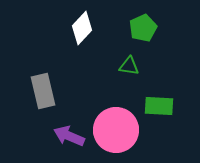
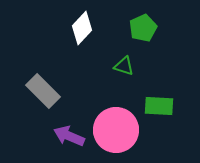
green triangle: moved 5 px left; rotated 10 degrees clockwise
gray rectangle: rotated 32 degrees counterclockwise
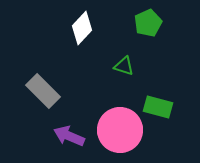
green pentagon: moved 5 px right, 5 px up
green rectangle: moved 1 px left, 1 px down; rotated 12 degrees clockwise
pink circle: moved 4 px right
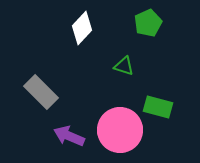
gray rectangle: moved 2 px left, 1 px down
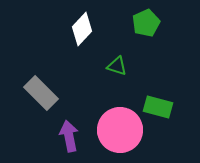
green pentagon: moved 2 px left
white diamond: moved 1 px down
green triangle: moved 7 px left
gray rectangle: moved 1 px down
purple arrow: rotated 56 degrees clockwise
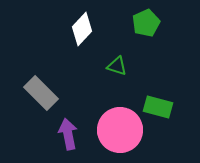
purple arrow: moved 1 px left, 2 px up
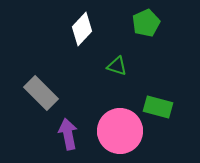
pink circle: moved 1 px down
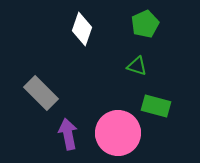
green pentagon: moved 1 px left, 1 px down
white diamond: rotated 24 degrees counterclockwise
green triangle: moved 20 px right
green rectangle: moved 2 px left, 1 px up
pink circle: moved 2 px left, 2 px down
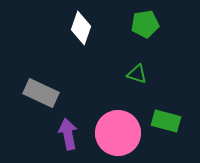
green pentagon: rotated 16 degrees clockwise
white diamond: moved 1 px left, 1 px up
green triangle: moved 8 px down
gray rectangle: rotated 20 degrees counterclockwise
green rectangle: moved 10 px right, 15 px down
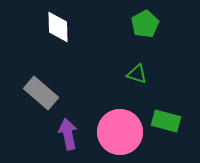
green pentagon: rotated 20 degrees counterclockwise
white diamond: moved 23 px left, 1 px up; rotated 20 degrees counterclockwise
gray rectangle: rotated 16 degrees clockwise
pink circle: moved 2 px right, 1 px up
